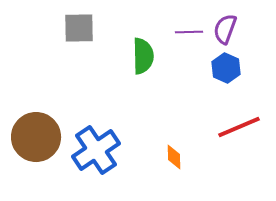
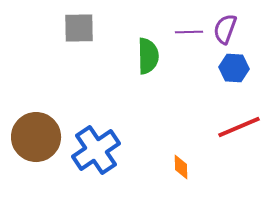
green semicircle: moved 5 px right
blue hexagon: moved 8 px right; rotated 20 degrees counterclockwise
orange diamond: moved 7 px right, 10 px down
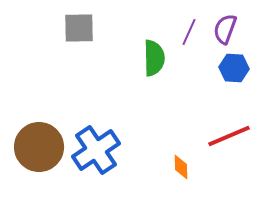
purple line: rotated 64 degrees counterclockwise
green semicircle: moved 6 px right, 2 px down
red line: moved 10 px left, 9 px down
brown circle: moved 3 px right, 10 px down
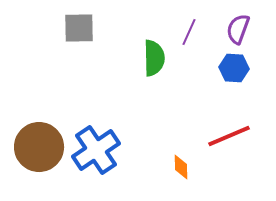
purple semicircle: moved 13 px right
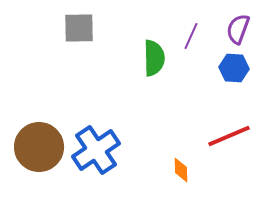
purple line: moved 2 px right, 4 px down
orange diamond: moved 3 px down
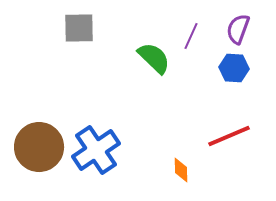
green semicircle: rotated 45 degrees counterclockwise
